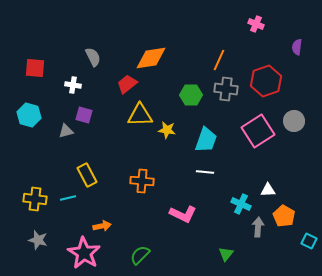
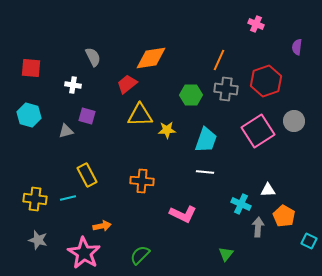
red square: moved 4 px left
purple square: moved 3 px right, 1 px down
yellow star: rotated 12 degrees counterclockwise
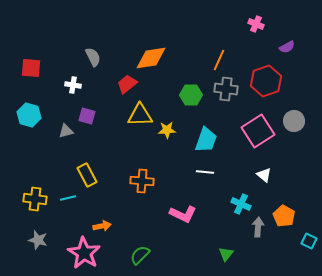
purple semicircle: moved 10 px left; rotated 126 degrees counterclockwise
white triangle: moved 4 px left, 15 px up; rotated 42 degrees clockwise
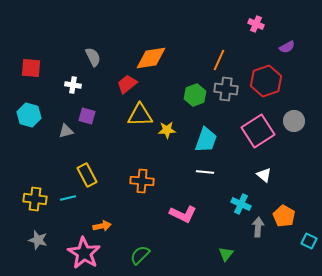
green hexagon: moved 4 px right; rotated 20 degrees counterclockwise
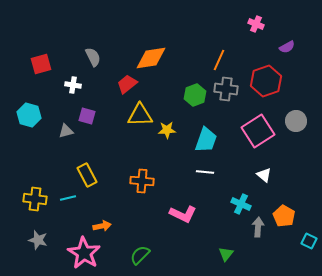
red square: moved 10 px right, 4 px up; rotated 20 degrees counterclockwise
gray circle: moved 2 px right
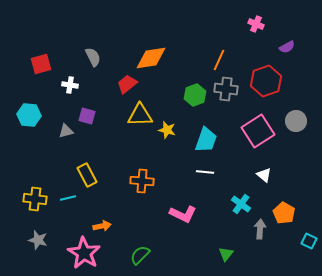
white cross: moved 3 px left
cyan hexagon: rotated 10 degrees counterclockwise
yellow star: rotated 18 degrees clockwise
cyan cross: rotated 12 degrees clockwise
orange pentagon: moved 3 px up
gray arrow: moved 2 px right, 2 px down
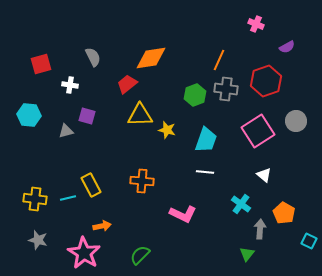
yellow rectangle: moved 4 px right, 10 px down
green triangle: moved 21 px right
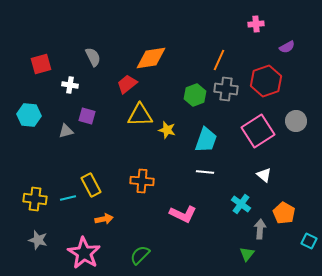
pink cross: rotated 28 degrees counterclockwise
orange arrow: moved 2 px right, 7 px up
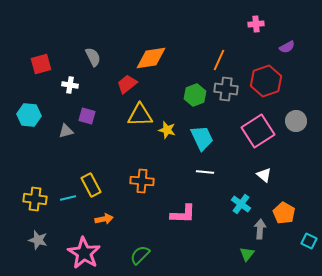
cyan trapezoid: moved 4 px left, 2 px up; rotated 44 degrees counterclockwise
pink L-shape: rotated 24 degrees counterclockwise
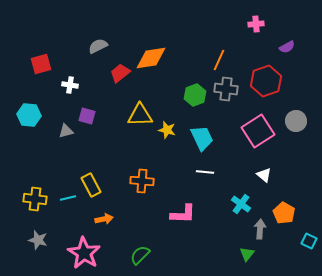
gray semicircle: moved 5 px right, 11 px up; rotated 90 degrees counterclockwise
red trapezoid: moved 7 px left, 11 px up
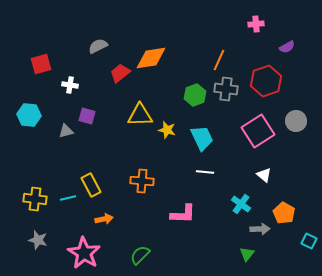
gray arrow: rotated 84 degrees clockwise
